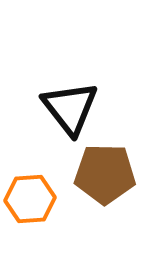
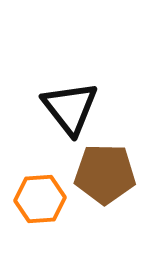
orange hexagon: moved 10 px right
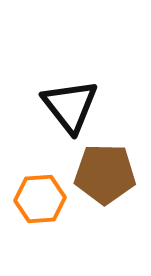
black triangle: moved 2 px up
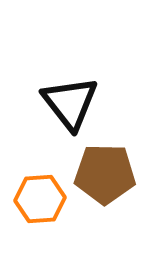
black triangle: moved 3 px up
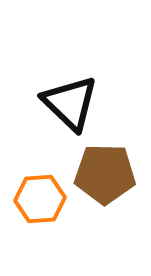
black triangle: rotated 8 degrees counterclockwise
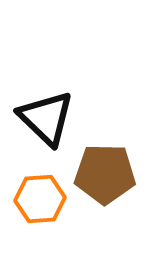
black triangle: moved 24 px left, 15 px down
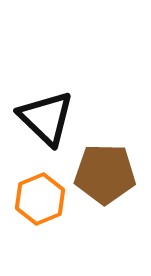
orange hexagon: rotated 18 degrees counterclockwise
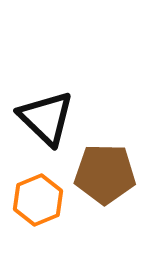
orange hexagon: moved 2 px left, 1 px down
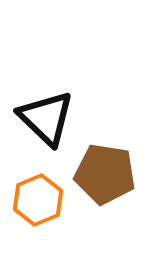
brown pentagon: rotated 8 degrees clockwise
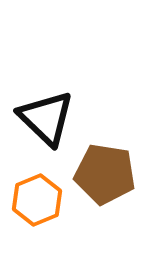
orange hexagon: moved 1 px left
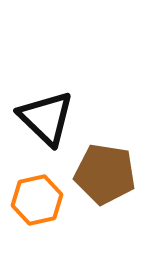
orange hexagon: rotated 9 degrees clockwise
